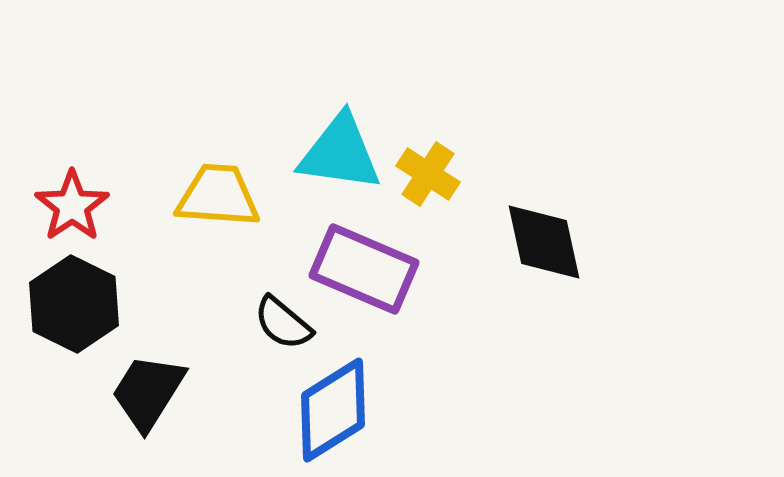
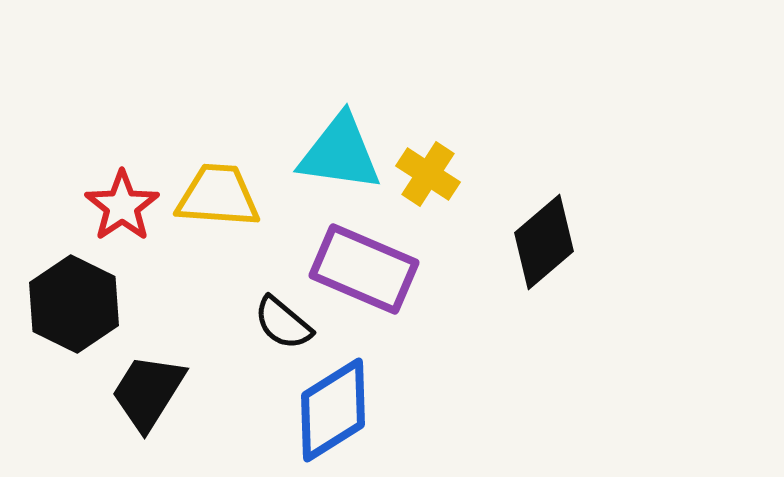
red star: moved 50 px right
black diamond: rotated 62 degrees clockwise
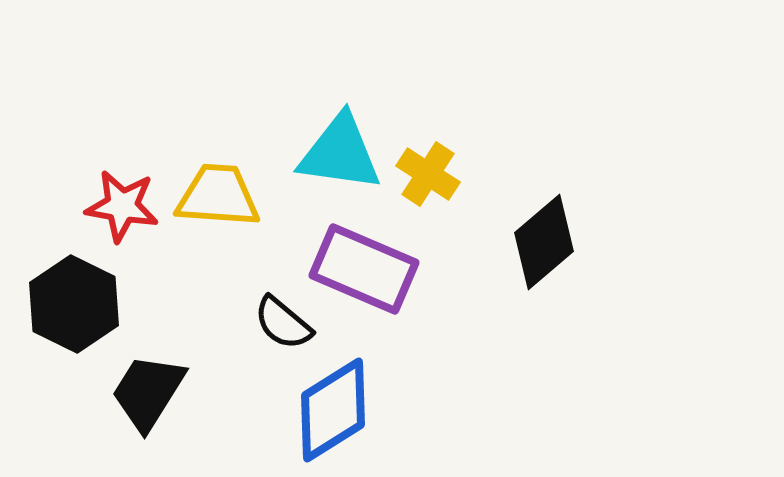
red star: rotated 28 degrees counterclockwise
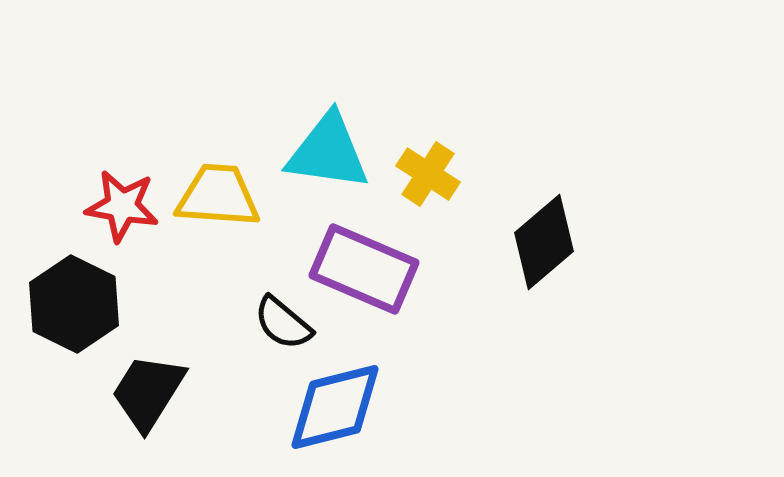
cyan triangle: moved 12 px left, 1 px up
blue diamond: moved 2 px right, 3 px up; rotated 18 degrees clockwise
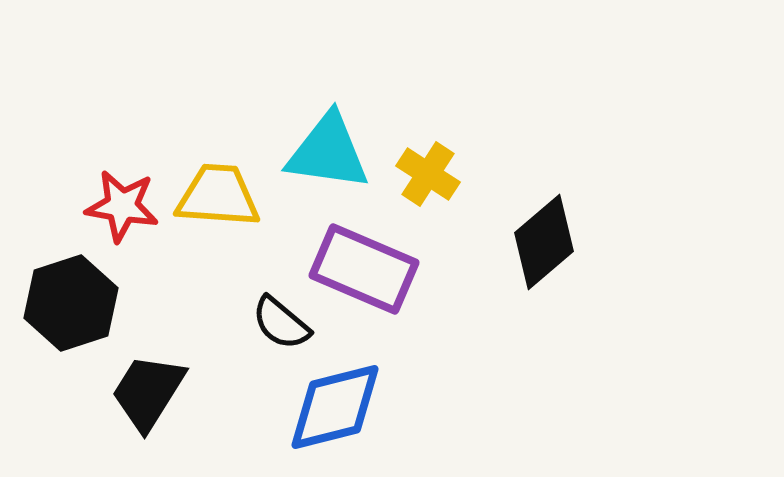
black hexagon: moved 3 px left, 1 px up; rotated 16 degrees clockwise
black semicircle: moved 2 px left
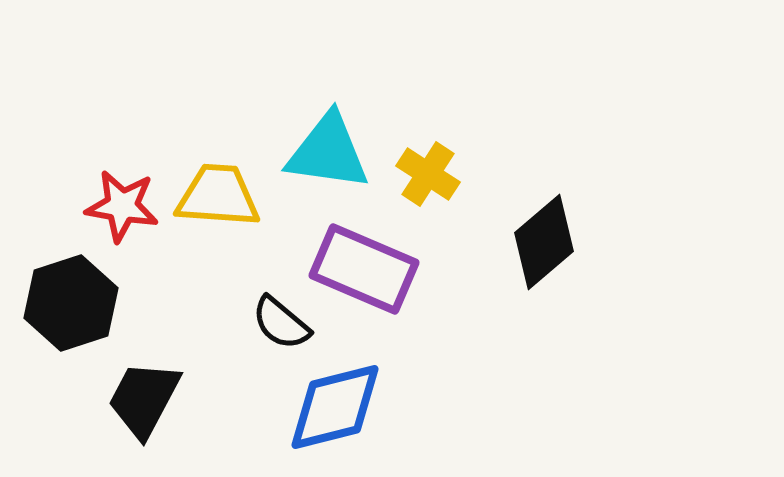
black trapezoid: moved 4 px left, 7 px down; rotated 4 degrees counterclockwise
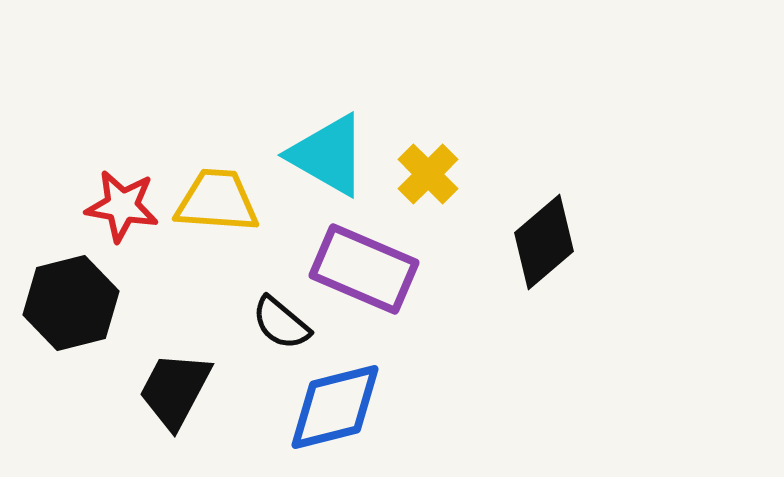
cyan triangle: moved 3 px down; rotated 22 degrees clockwise
yellow cross: rotated 12 degrees clockwise
yellow trapezoid: moved 1 px left, 5 px down
black hexagon: rotated 4 degrees clockwise
black trapezoid: moved 31 px right, 9 px up
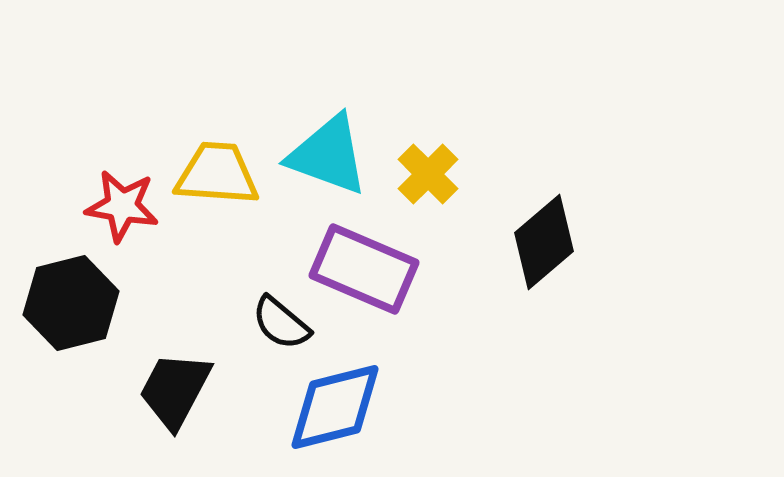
cyan triangle: rotated 10 degrees counterclockwise
yellow trapezoid: moved 27 px up
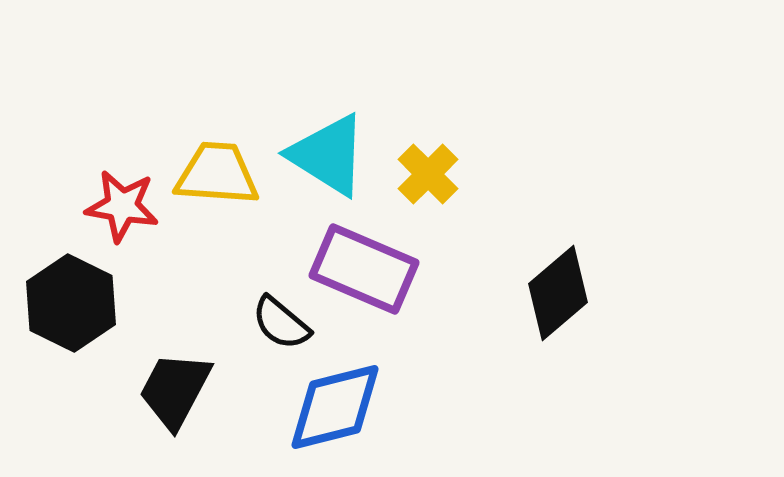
cyan triangle: rotated 12 degrees clockwise
black diamond: moved 14 px right, 51 px down
black hexagon: rotated 20 degrees counterclockwise
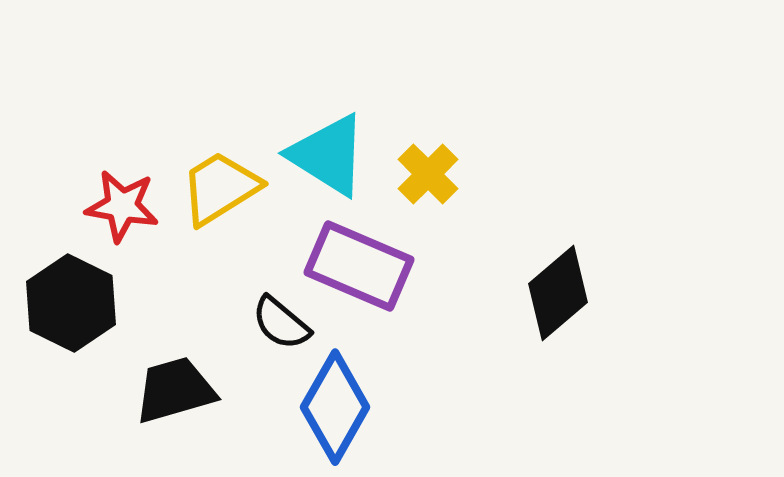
yellow trapezoid: moved 3 px right, 14 px down; rotated 36 degrees counterclockwise
purple rectangle: moved 5 px left, 3 px up
black trapezoid: rotated 46 degrees clockwise
blue diamond: rotated 46 degrees counterclockwise
